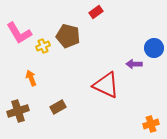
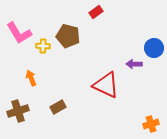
yellow cross: rotated 24 degrees clockwise
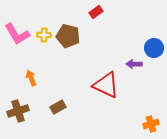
pink L-shape: moved 2 px left, 1 px down
yellow cross: moved 1 px right, 11 px up
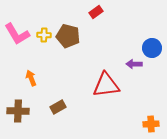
blue circle: moved 2 px left
red triangle: rotated 32 degrees counterclockwise
brown cross: rotated 20 degrees clockwise
orange cross: rotated 14 degrees clockwise
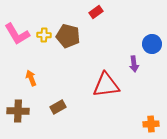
blue circle: moved 4 px up
purple arrow: rotated 98 degrees counterclockwise
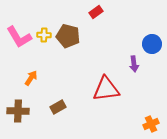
pink L-shape: moved 2 px right, 3 px down
orange arrow: rotated 56 degrees clockwise
red triangle: moved 4 px down
orange cross: rotated 21 degrees counterclockwise
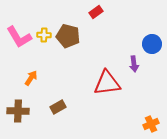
red triangle: moved 1 px right, 6 px up
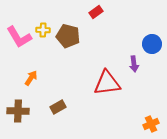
yellow cross: moved 1 px left, 5 px up
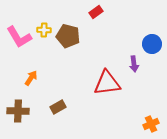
yellow cross: moved 1 px right
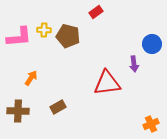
pink L-shape: rotated 64 degrees counterclockwise
